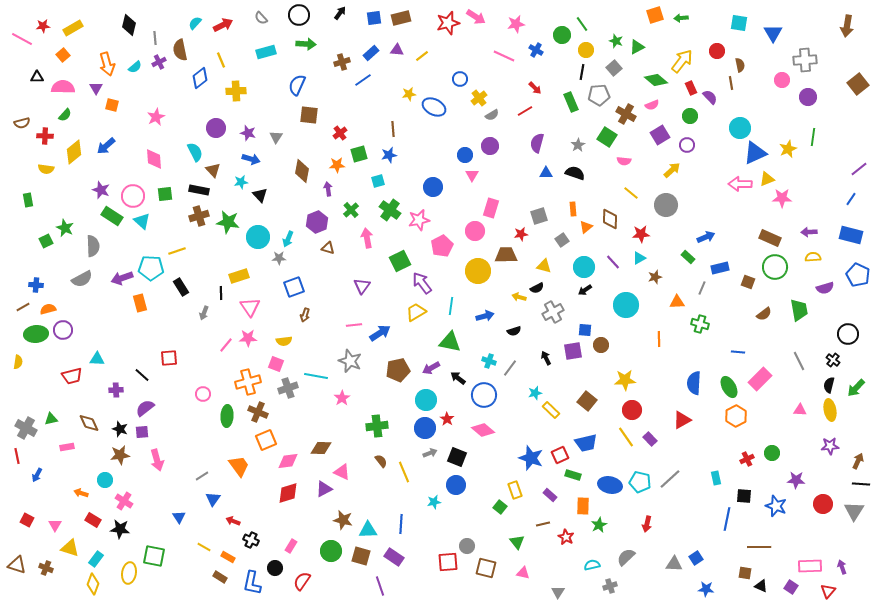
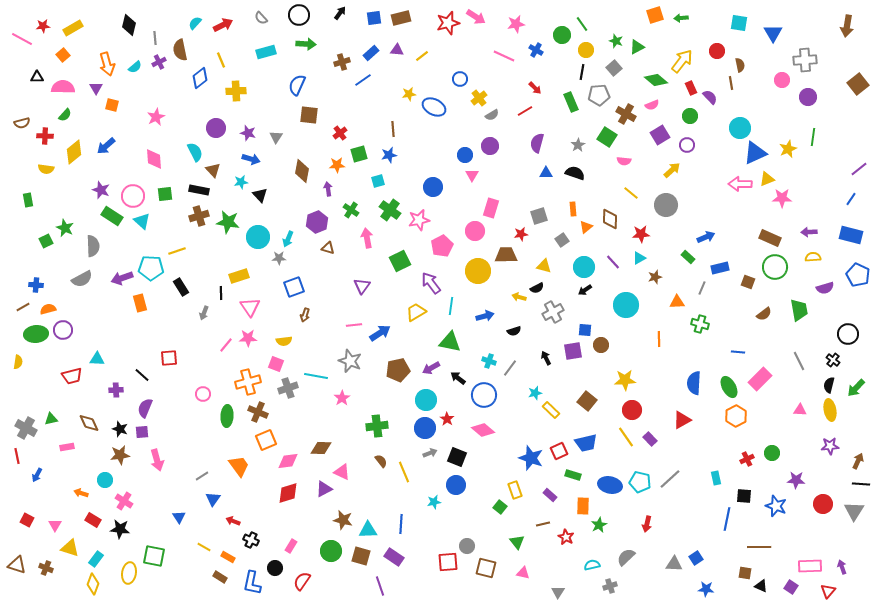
green cross at (351, 210): rotated 14 degrees counterclockwise
purple arrow at (422, 283): moved 9 px right
purple semicircle at (145, 408): rotated 30 degrees counterclockwise
red square at (560, 455): moved 1 px left, 4 px up
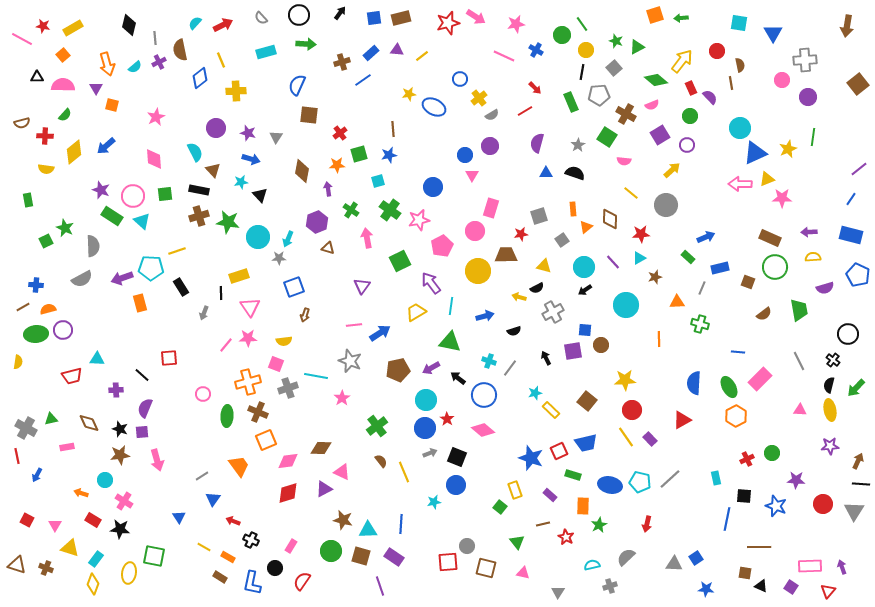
red star at (43, 26): rotated 16 degrees clockwise
pink semicircle at (63, 87): moved 2 px up
green cross at (377, 426): rotated 30 degrees counterclockwise
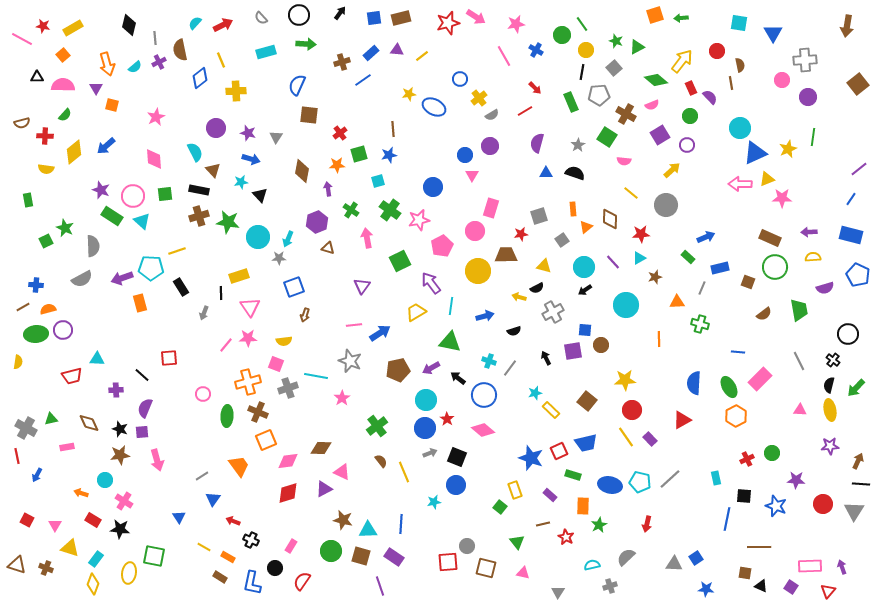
pink line at (504, 56): rotated 35 degrees clockwise
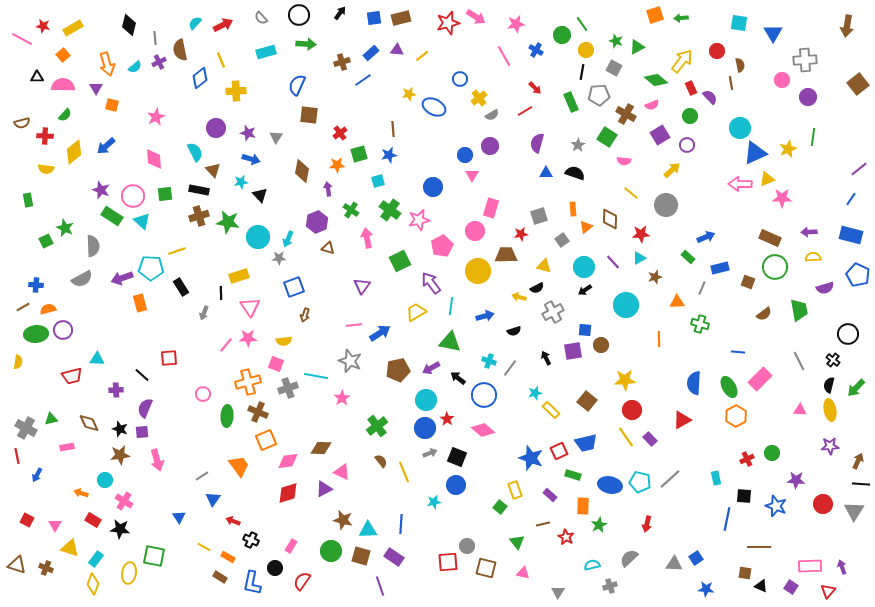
gray square at (614, 68): rotated 21 degrees counterclockwise
gray semicircle at (626, 557): moved 3 px right, 1 px down
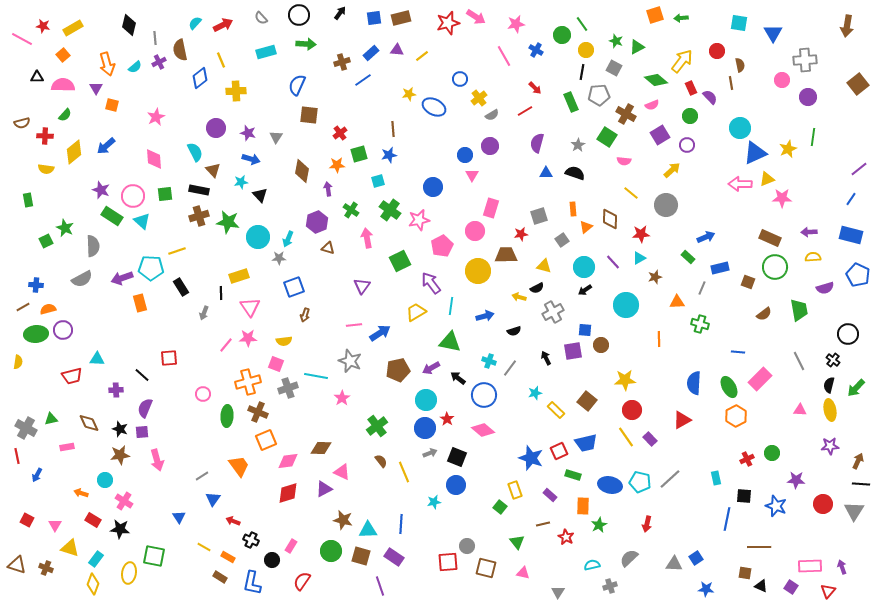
yellow rectangle at (551, 410): moved 5 px right
black circle at (275, 568): moved 3 px left, 8 px up
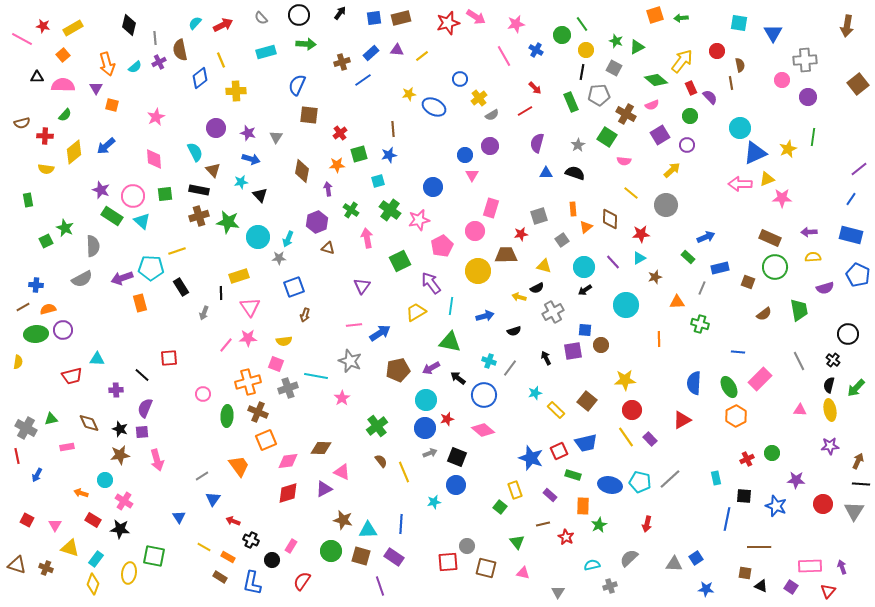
red star at (447, 419): rotated 24 degrees clockwise
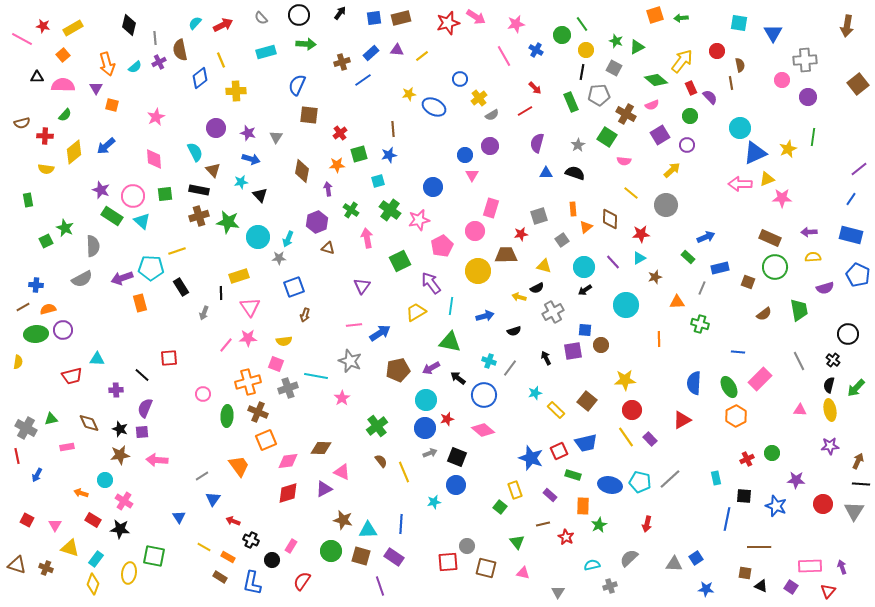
pink arrow at (157, 460): rotated 110 degrees clockwise
